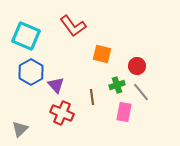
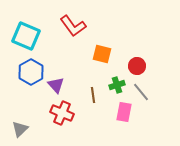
brown line: moved 1 px right, 2 px up
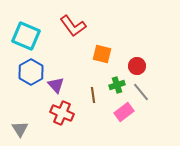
pink rectangle: rotated 42 degrees clockwise
gray triangle: rotated 18 degrees counterclockwise
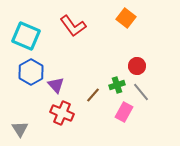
orange square: moved 24 px right, 36 px up; rotated 24 degrees clockwise
brown line: rotated 49 degrees clockwise
pink rectangle: rotated 24 degrees counterclockwise
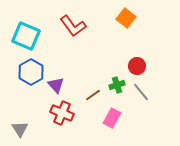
brown line: rotated 14 degrees clockwise
pink rectangle: moved 12 px left, 6 px down
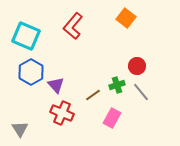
red L-shape: rotated 76 degrees clockwise
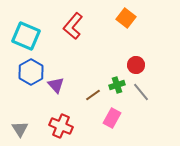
red circle: moved 1 px left, 1 px up
red cross: moved 1 px left, 13 px down
